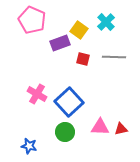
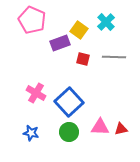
pink cross: moved 1 px left, 1 px up
green circle: moved 4 px right
blue star: moved 2 px right, 13 px up
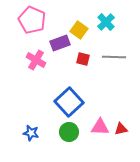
pink cross: moved 33 px up
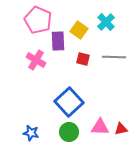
pink pentagon: moved 6 px right
purple rectangle: moved 2 px left, 2 px up; rotated 72 degrees counterclockwise
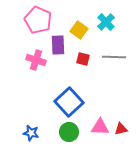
purple rectangle: moved 4 px down
pink cross: rotated 12 degrees counterclockwise
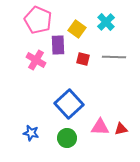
yellow square: moved 2 px left, 1 px up
pink cross: rotated 12 degrees clockwise
blue square: moved 2 px down
green circle: moved 2 px left, 6 px down
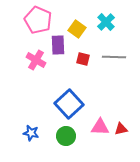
green circle: moved 1 px left, 2 px up
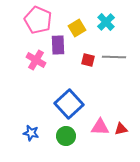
yellow square: moved 1 px up; rotated 24 degrees clockwise
red square: moved 5 px right, 1 px down
